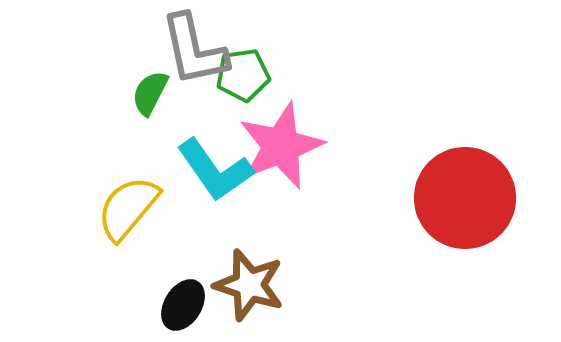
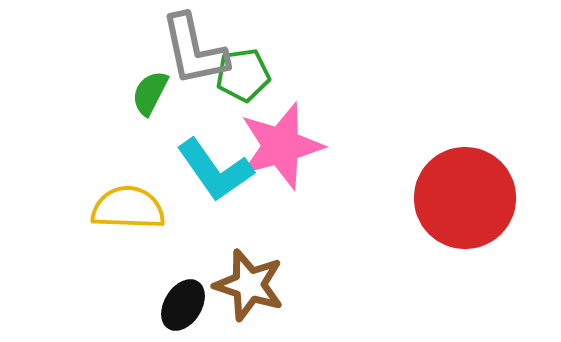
pink star: rotated 6 degrees clockwise
yellow semicircle: rotated 52 degrees clockwise
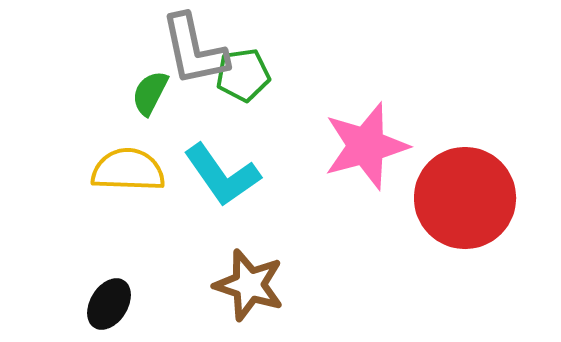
pink star: moved 85 px right
cyan L-shape: moved 7 px right, 5 px down
yellow semicircle: moved 38 px up
black ellipse: moved 74 px left, 1 px up
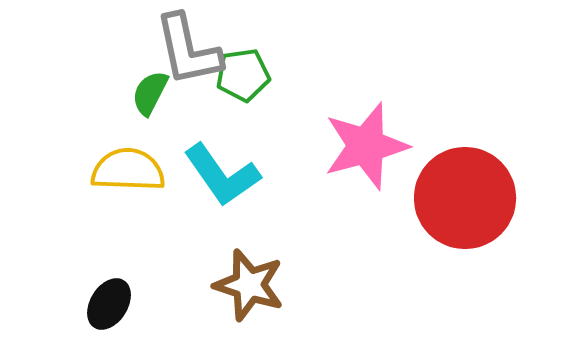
gray L-shape: moved 6 px left
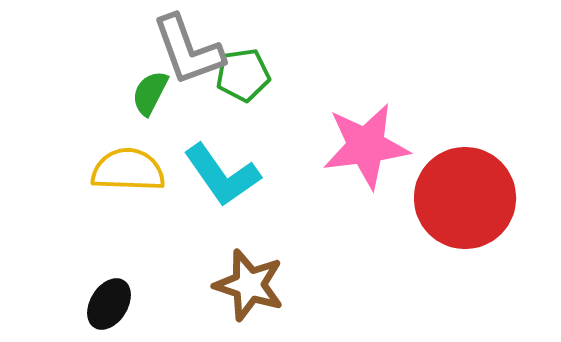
gray L-shape: rotated 8 degrees counterclockwise
pink star: rotated 8 degrees clockwise
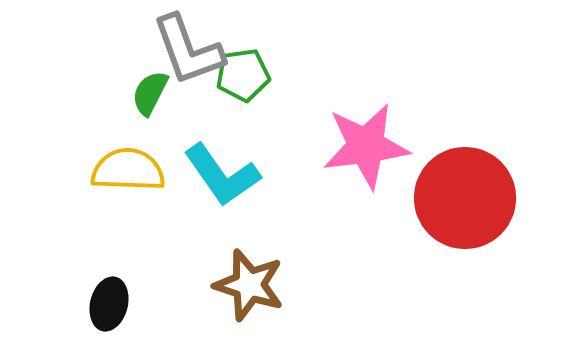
black ellipse: rotated 18 degrees counterclockwise
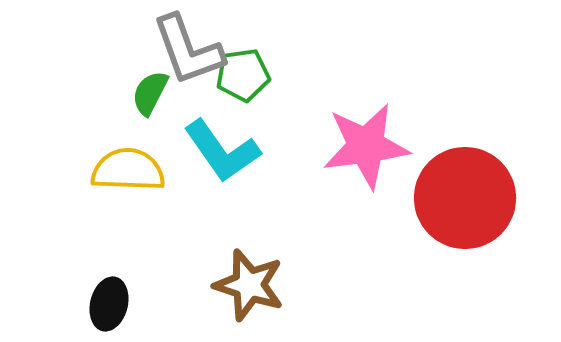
cyan L-shape: moved 24 px up
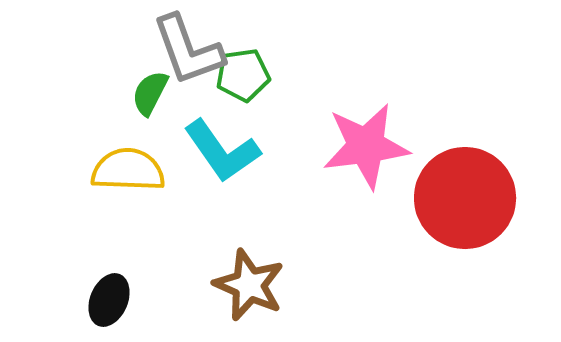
brown star: rotated 6 degrees clockwise
black ellipse: moved 4 px up; rotated 9 degrees clockwise
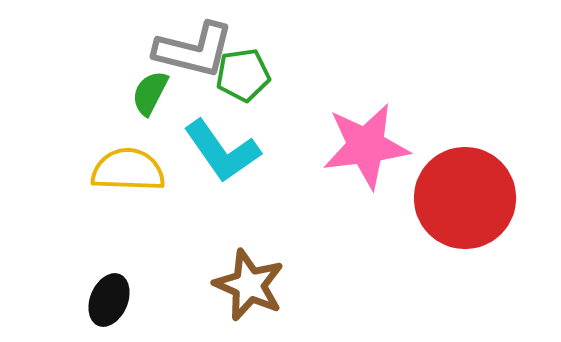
gray L-shape: moved 6 px right; rotated 56 degrees counterclockwise
